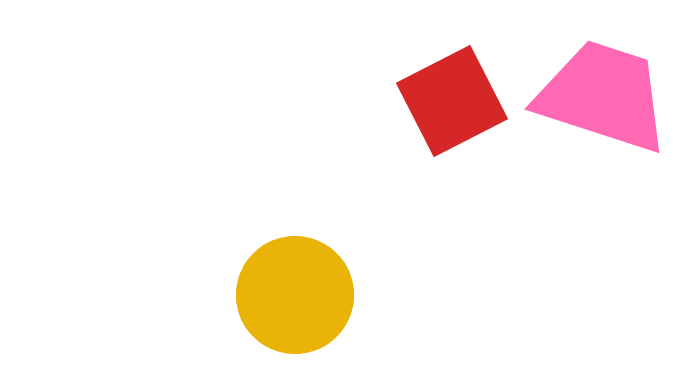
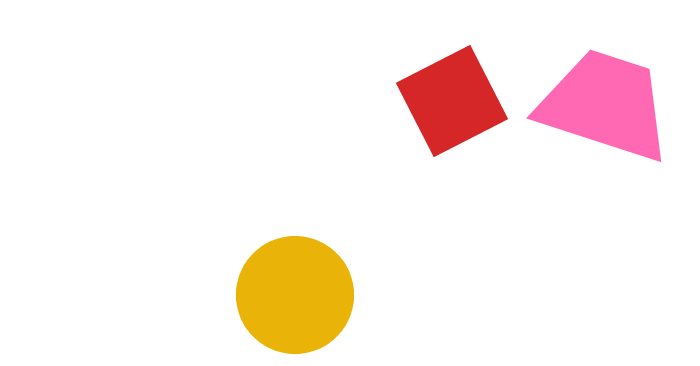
pink trapezoid: moved 2 px right, 9 px down
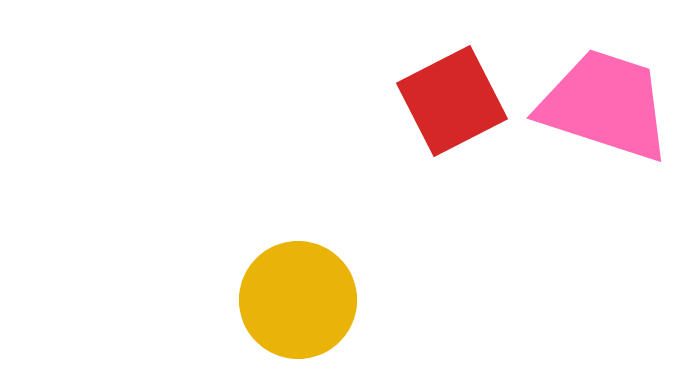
yellow circle: moved 3 px right, 5 px down
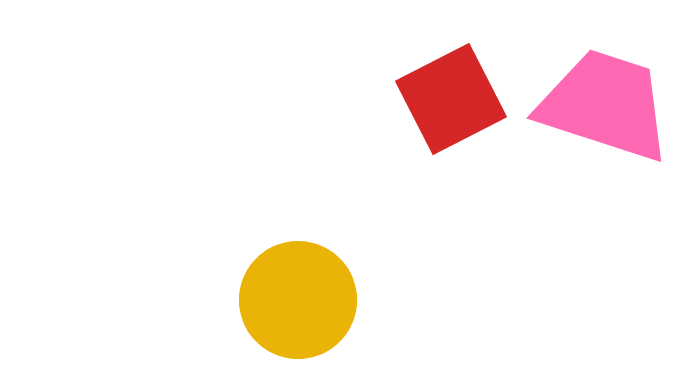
red square: moved 1 px left, 2 px up
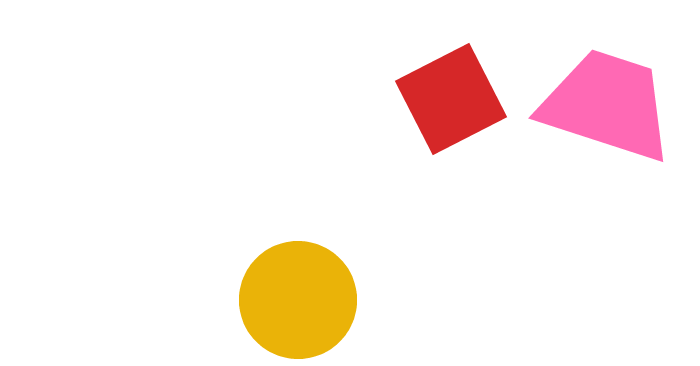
pink trapezoid: moved 2 px right
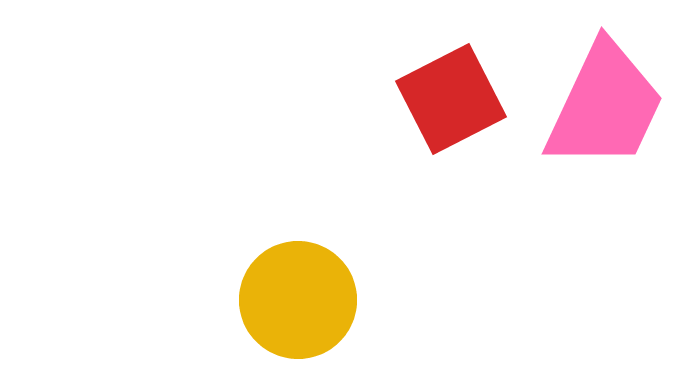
pink trapezoid: moved 2 px left, 1 px down; rotated 97 degrees clockwise
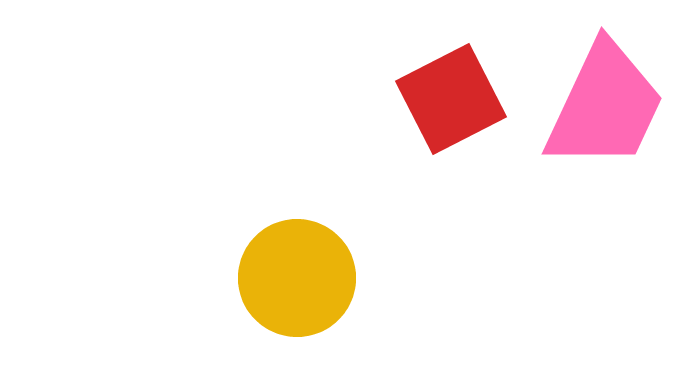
yellow circle: moved 1 px left, 22 px up
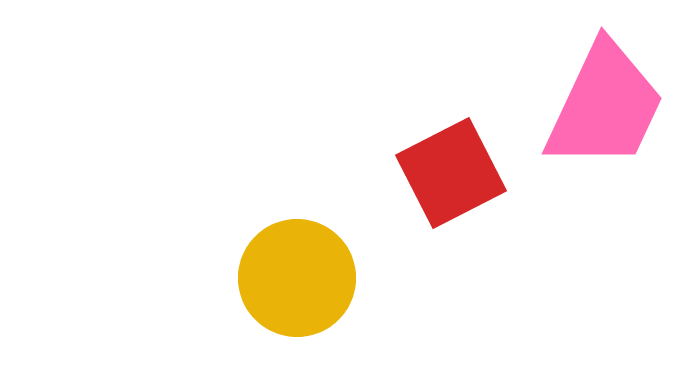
red square: moved 74 px down
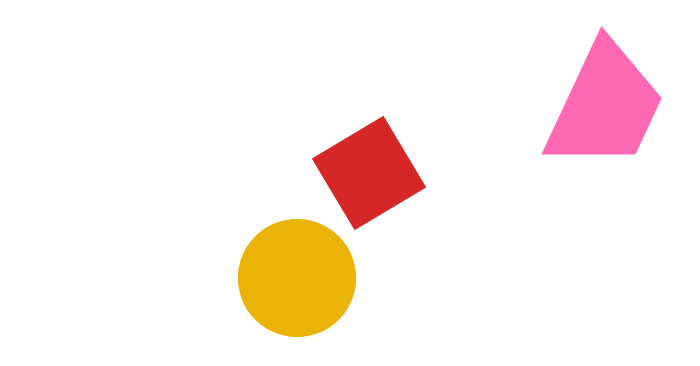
red square: moved 82 px left; rotated 4 degrees counterclockwise
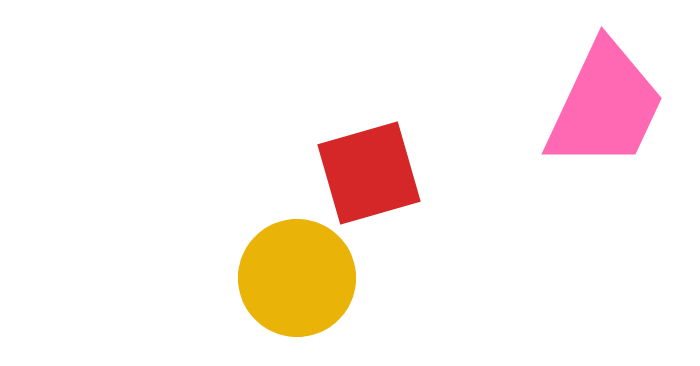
red square: rotated 15 degrees clockwise
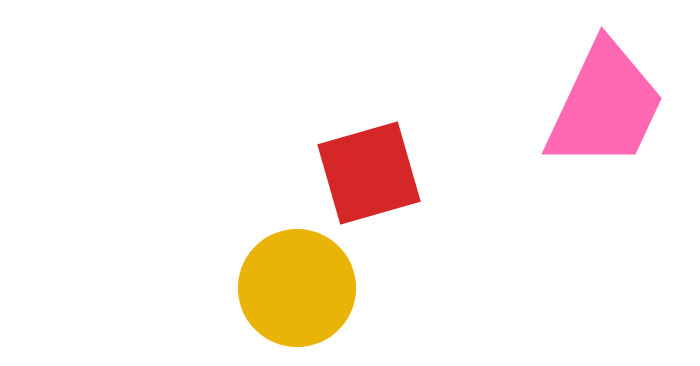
yellow circle: moved 10 px down
